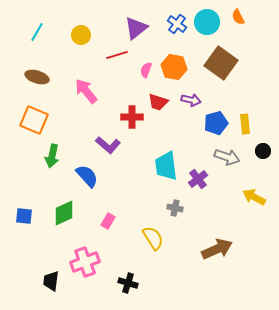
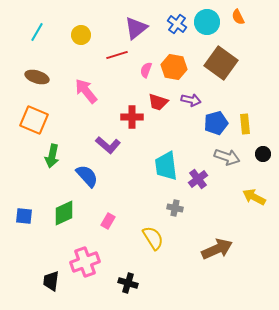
black circle: moved 3 px down
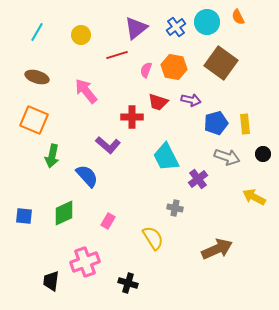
blue cross: moved 1 px left, 3 px down; rotated 18 degrees clockwise
cyan trapezoid: moved 9 px up; rotated 20 degrees counterclockwise
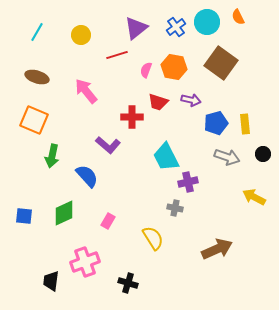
purple cross: moved 10 px left, 3 px down; rotated 24 degrees clockwise
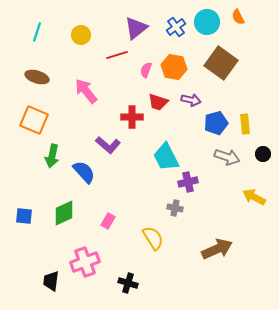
cyan line: rotated 12 degrees counterclockwise
blue semicircle: moved 3 px left, 4 px up
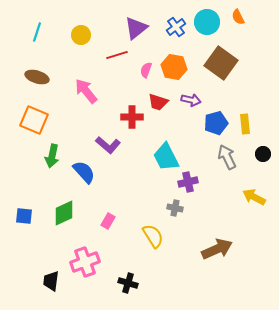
gray arrow: rotated 135 degrees counterclockwise
yellow semicircle: moved 2 px up
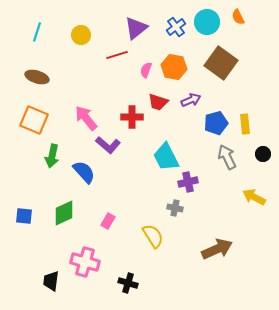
pink arrow: moved 27 px down
purple arrow: rotated 36 degrees counterclockwise
pink cross: rotated 36 degrees clockwise
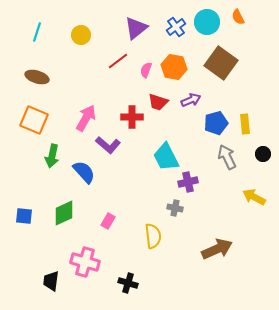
red line: moved 1 px right, 6 px down; rotated 20 degrees counterclockwise
pink arrow: rotated 68 degrees clockwise
yellow semicircle: rotated 25 degrees clockwise
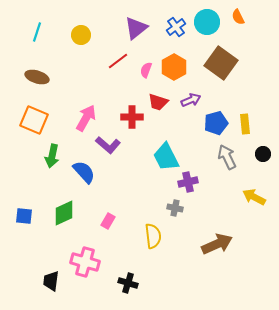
orange hexagon: rotated 20 degrees clockwise
brown arrow: moved 5 px up
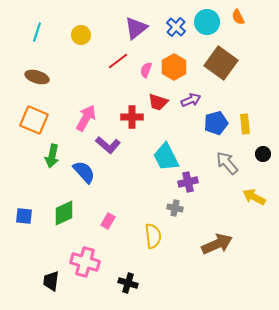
blue cross: rotated 12 degrees counterclockwise
gray arrow: moved 6 px down; rotated 15 degrees counterclockwise
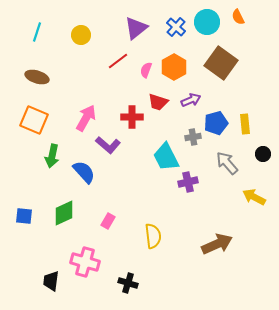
gray cross: moved 18 px right, 71 px up; rotated 21 degrees counterclockwise
